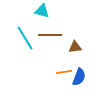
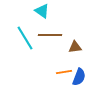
cyan triangle: rotated 21 degrees clockwise
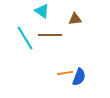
brown triangle: moved 28 px up
orange line: moved 1 px right, 1 px down
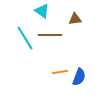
orange line: moved 5 px left, 1 px up
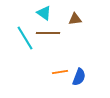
cyan triangle: moved 2 px right, 2 px down
brown line: moved 2 px left, 2 px up
